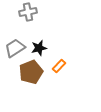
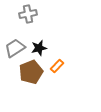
gray cross: moved 2 px down
orange rectangle: moved 2 px left
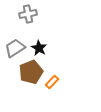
black star: rotated 28 degrees counterclockwise
orange rectangle: moved 5 px left, 16 px down
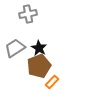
brown pentagon: moved 8 px right, 6 px up
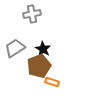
gray cross: moved 4 px right
black star: moved 4 px right, 1 px down
orange rectangle: rotated 64 degrees clockwise
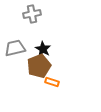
gray trapezoid: rotated 20 degrees clockwise
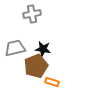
black star: rotated 21 degrees counterclockwise
brown pentagon: moved 3 px left
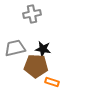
brown pentagon: rotated 25 degrees clockwise
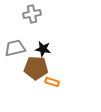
brown pentagon: moved 2 px down
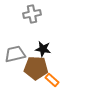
gray trapezoid: moved 6 px down
orange rectangle: moved 2 px up; rotated 24 degrees clockwise
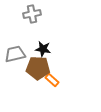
brown pentagon: moved 2 px right
